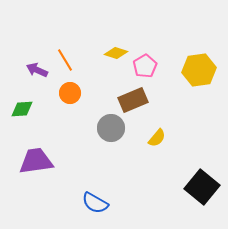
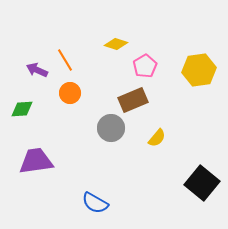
yellow diamond: moved 9 px up
black square: moved 4 px up
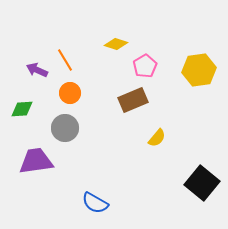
gray circle: moved 46 px left
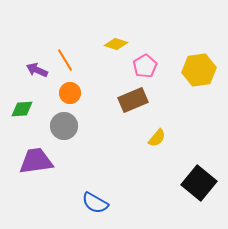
gray circle: moved 1 px left, 2 px up
black square: moved 3 px left
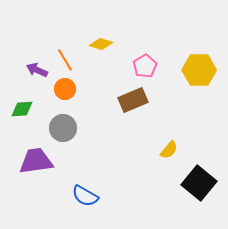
yellow diamond: moved 15 px left
yellow hexagon: rotated 8 degrees clockwise
orange circle: moved 5 px left, 4 px up
gray circle: moved 1 px left, 2 px down
yellow semicircle: moved 12 px right, 12 px down
blue semicircle: moved 10 px left, 7 px up
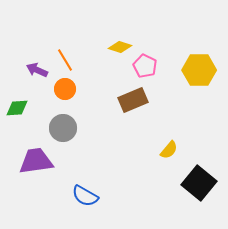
yellow diamond: moved 19 px right, 3 px down
pink pentagon: rotated 15 degrees counterclockwise
green diamond: moved 5 px left, 1 px up
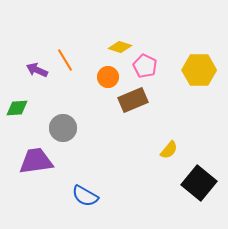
orange circle: moved 43 px right, 12 px up
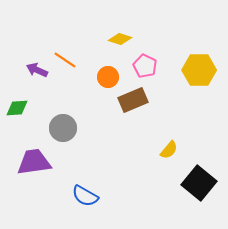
yellow diamond: moved 8 px up
orange line: rotated 25 degrees counterclockwise
purple trapezoid: moved 2 px left, 1 px down
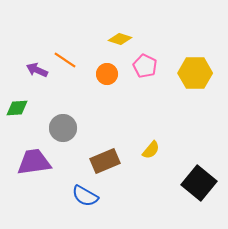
yellow hexagon: moved 4 px left, 3 px down
orange circle: moved 1 px left, 3 px up
brown rectangle: moved 28 px left, 61 px down
yellow semicircle: moved 18 px left
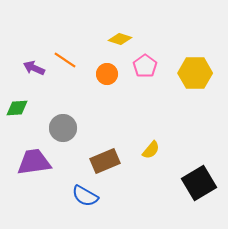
pink pentagon: rotated 10 degrees clockwise
purple arrow: moved 3 px left, 2 px up
black square: rotated 20 degrees clockwise
